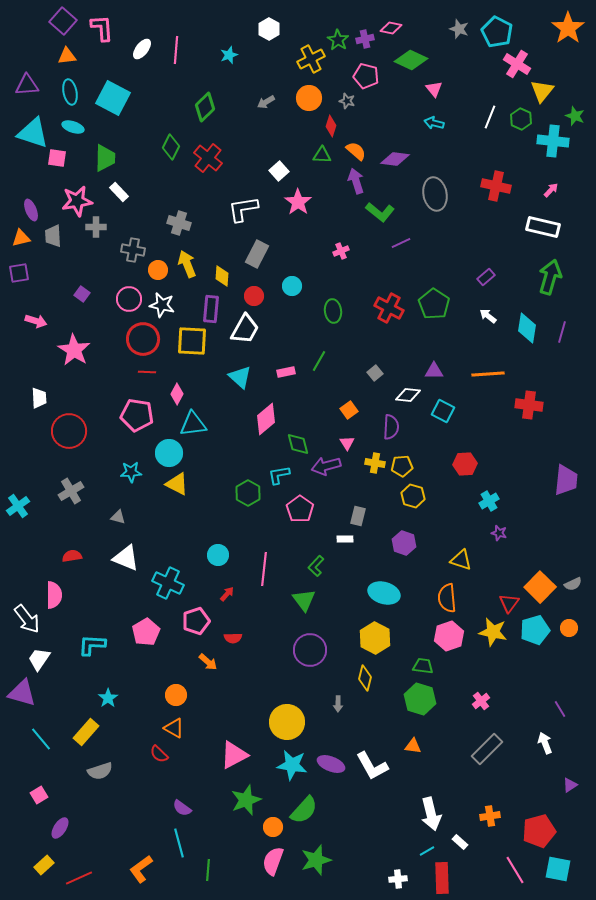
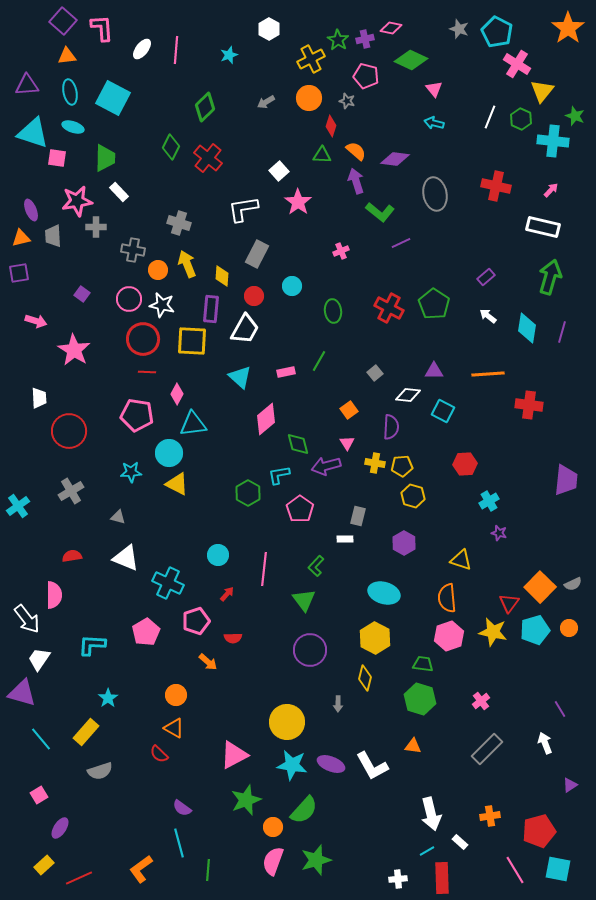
purple hexagon at (404, 543): rotated 10 degrees clockwise
green trapezoid at (423, 666): moved 2 px up
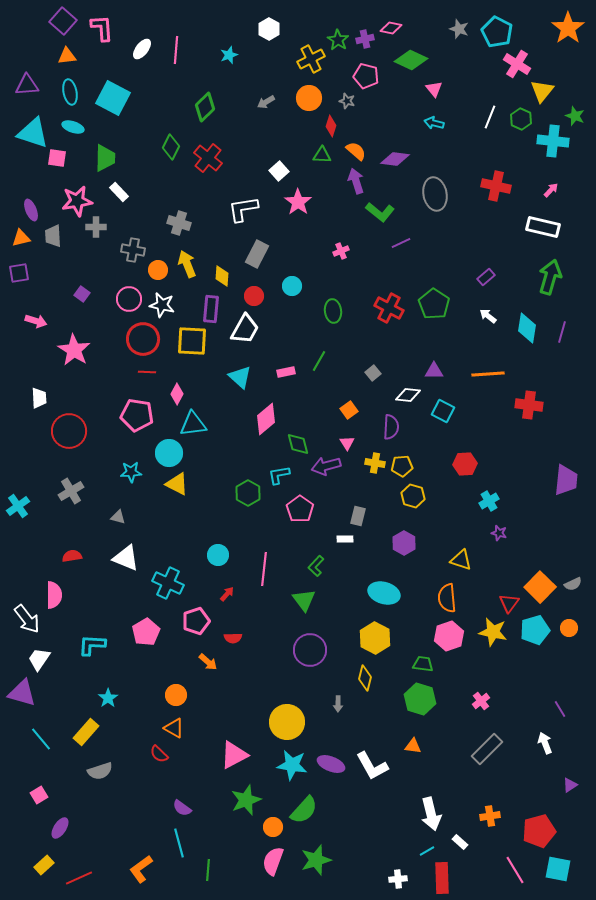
gray square at (375, 373): moved 2 px left
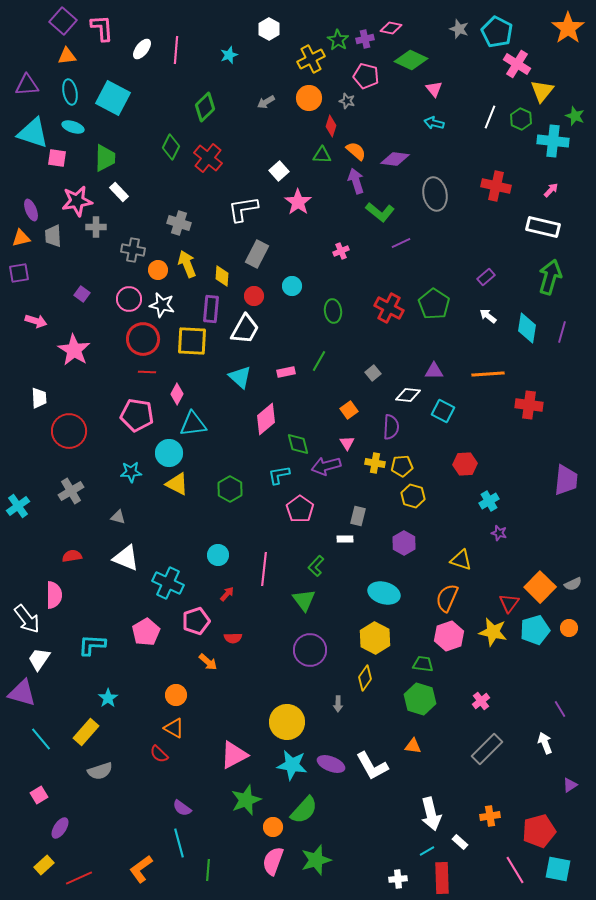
green hexagon at (248, 493): moved 18 px left, 4 px up
orange semicircle at (447, 598): rotated 28 degrees clockwise
yellow diamond at (365, 678): rotated 20 degrees clockwise
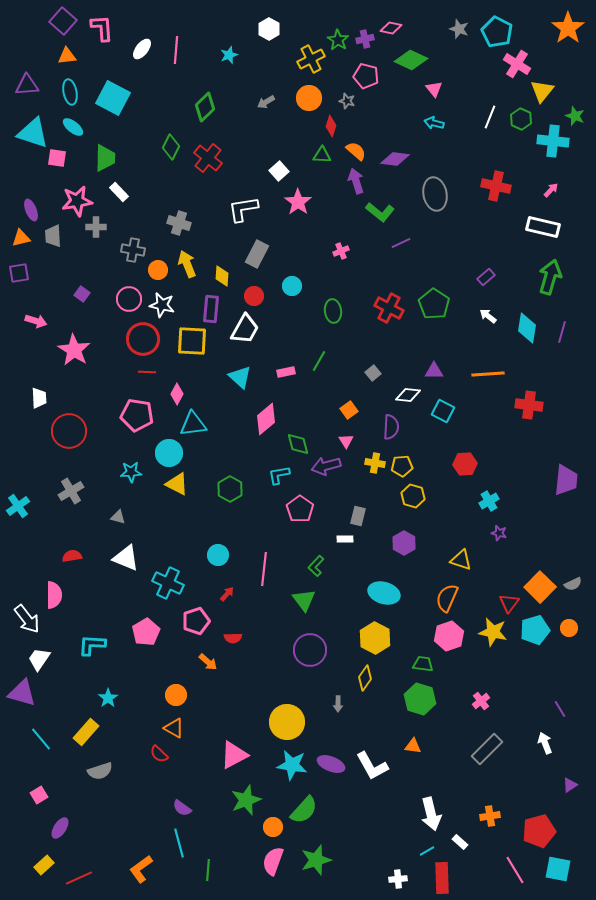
cyan ellipse at (73, 127): rotated 20 degrees clockwise
pink triangle at (347, 443): moved 1 px left, 2 px up
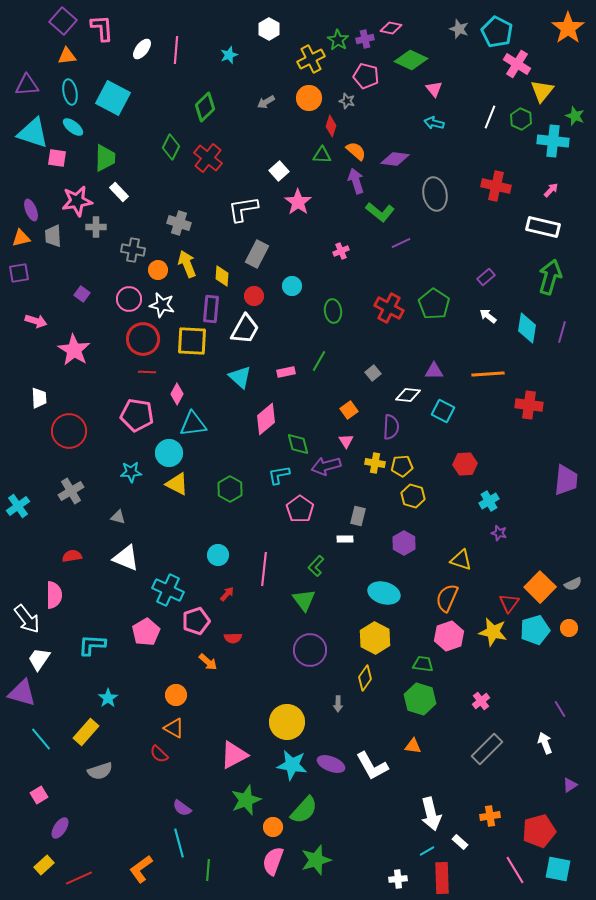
cyan cross at (168, 583): moved 7 px down
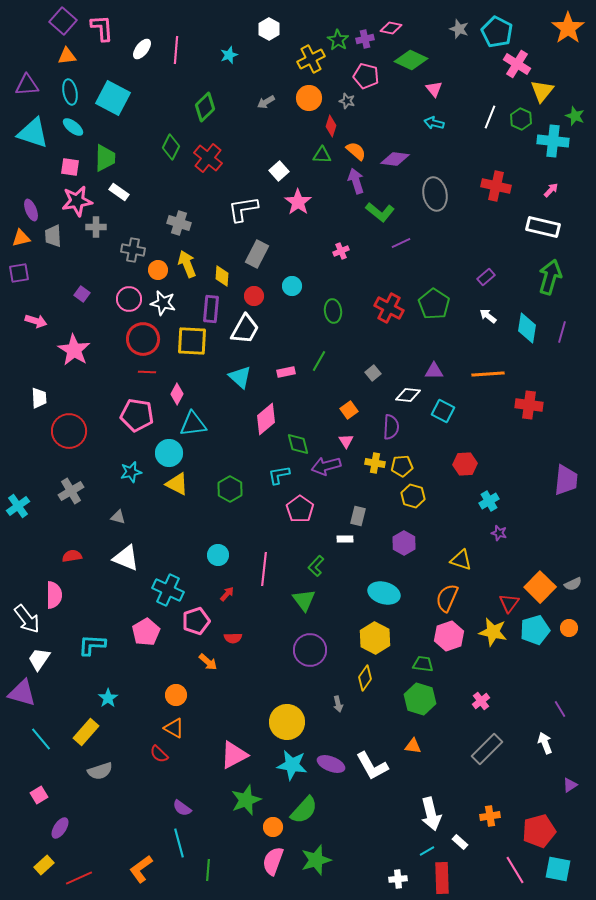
pink square at (57, 158): moved 13 px right, 9 px down
white rectangle at (119, 192): rotated 12 degrees counterclockwise
white star at (162, 305): moved 1 px right, 2 px up
cyan star at (131, 472): rotated 10 degrees counterclockwise
gray arrow at (338, 704): rotated 14 degrees counterclockwise
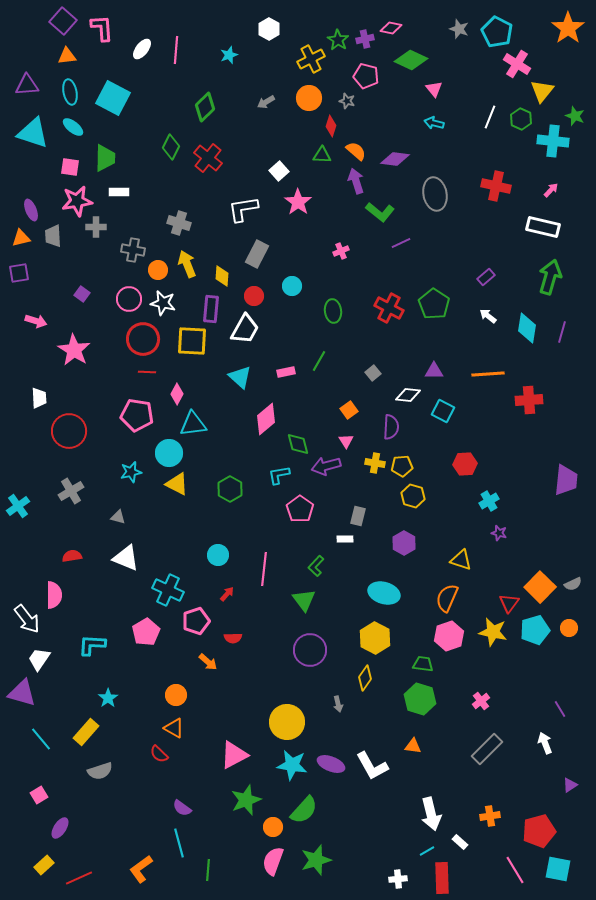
white rectangle at (119, 192): rotated 36 degrees counterclockwise
red cross at (529, 405): moved 5 px up; rotated 12 degrees counterclockwise
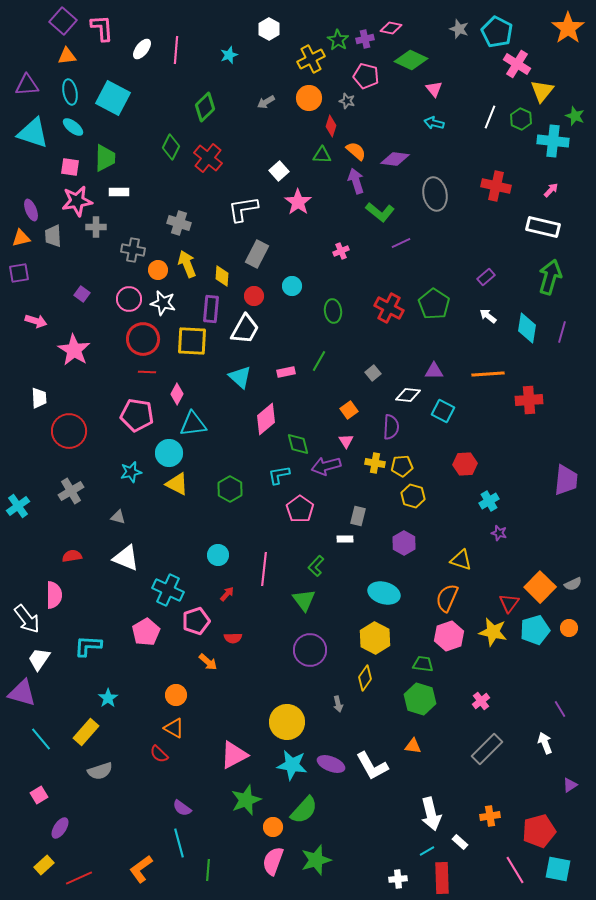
cyan L-shape at (92, 645): moved 4 px left, 1 px down
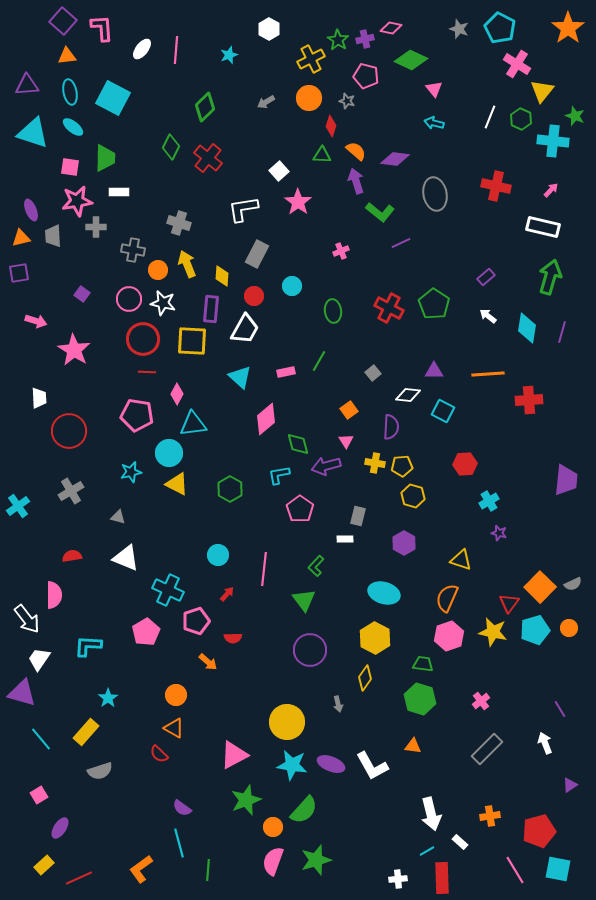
cyan pentagon at (497, 32): moved 3 px right, 4 px up
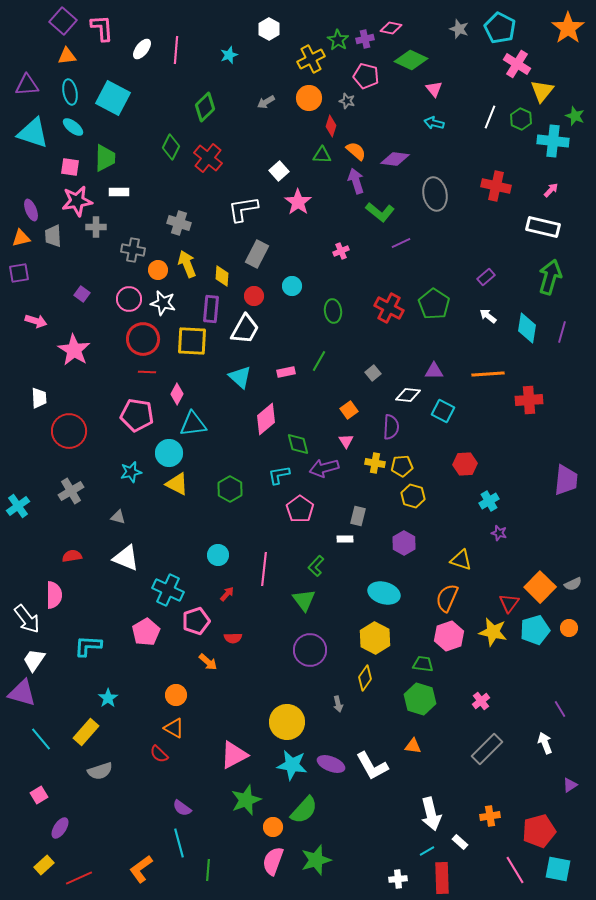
purple arrow at (326, 466): moved 2 px left, 2 px down
white trapezoid at (39, 659): moved 5 px left, 1 px down
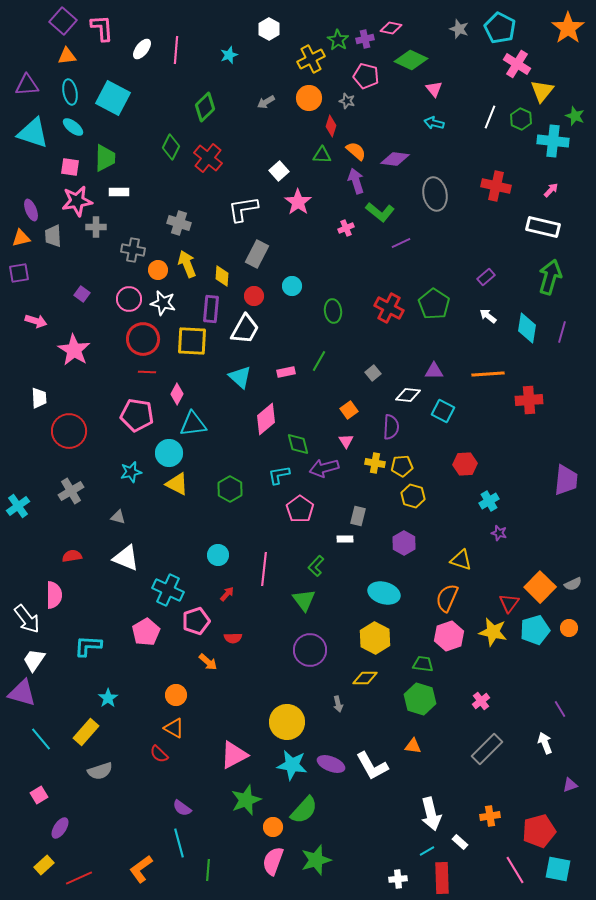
pink cross at (341, 251): moved 5 px right, 23 px up
yellow diamond at (365, 678): rotated 55 degrees clockwise
purple triangle at (570, 785): rotated 14 degrees clockwise
